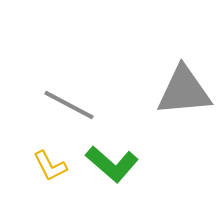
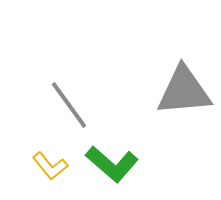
gray line: rotated 26 degrees clockwise
yellow L-shape: rotated 12 degrees counterclockwise
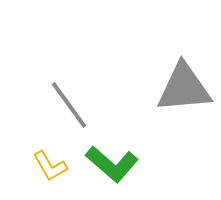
gray triangle: moved 3 px up
yellow L-shape: rotated 9 degrees clockwise
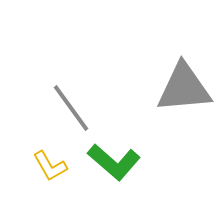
gray line: moved 2 px right, 3 px down
green L-shape: moved 2 px right, 2 px up
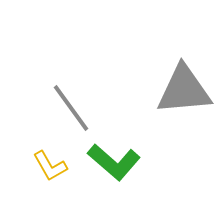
gray triangle: moved 2 px down
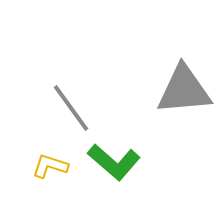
yellow L-shape: rotated 138 degrees clockwise
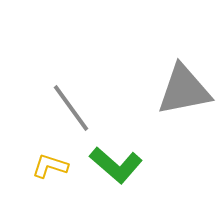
gray triangle: rotated 6 degrees counterclockwise
green L-shape: moved 2 px right, 3 px down
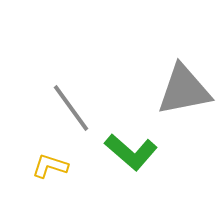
green L-shape: moved 15 px right, 13 px up
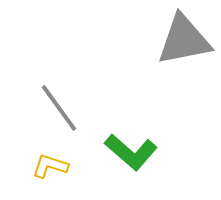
gray triangle: moved 50 px up
gray line: moved 12 px left
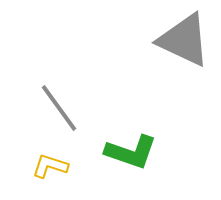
gray triangle: rotated 36 degrees clockwise
green L-shape: rotated 22 degrees counterclockwise
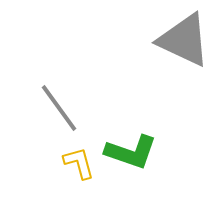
yellow L-shape: moved 29 px right, 3 px up; rotated 57 degrees clockwise
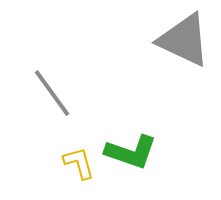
gray line: moved 7 px left, 15 px up
